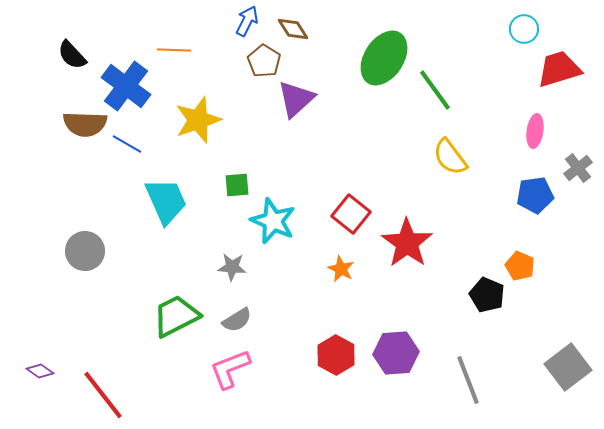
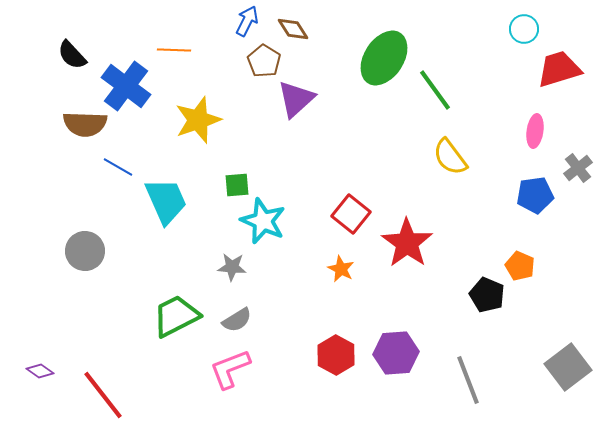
blue line: moved 9 px left, 23 px down
cyan star: moved 10 px left
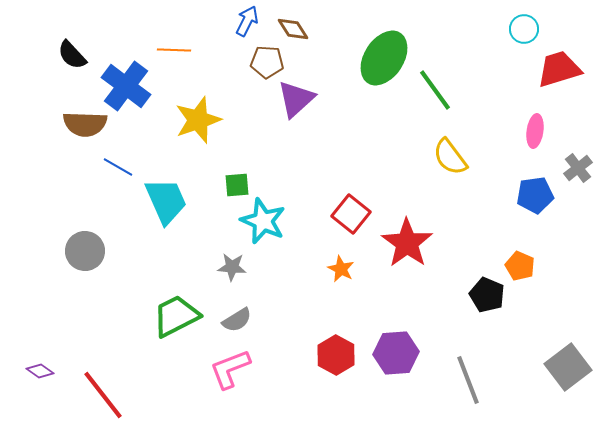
brown pentagon: moved 3 px right, 1 px down; rotated 28 degrees counterclockwise
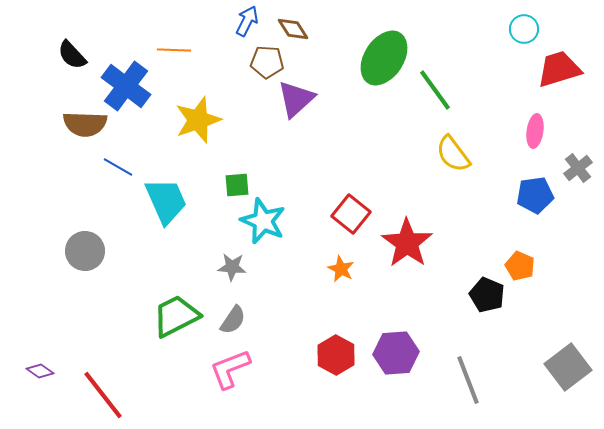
yellow semicircle: moved 3 px right, 3 px up
gray semicircle: moved 4 px left; rotated 24 degrees counterclockwise
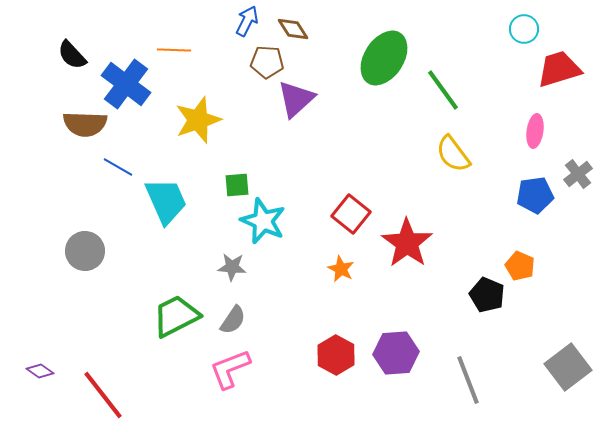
blue cross: moved 2 px up
green line: moved 8 px right
gray cross: moved 6 px down
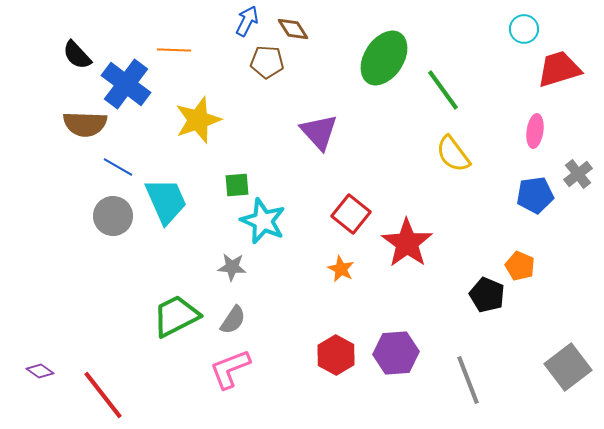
black semicircle: moved 5 px right
purple triangle: moved 23 px right, 33 px down; rotated 30 degrees counterclockwise
gray circle: moved 28 px right, 35 px up
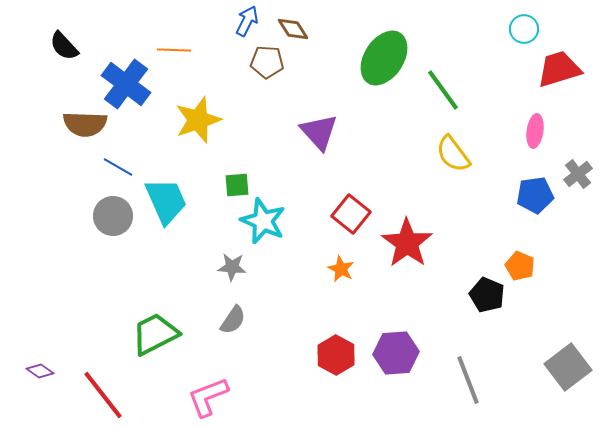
black semicircle: moved 13 px left, 9 px up
green trapezoid: moved 21 px left, 18 px down
pink L-shape: moved 22 px left, 28 px down
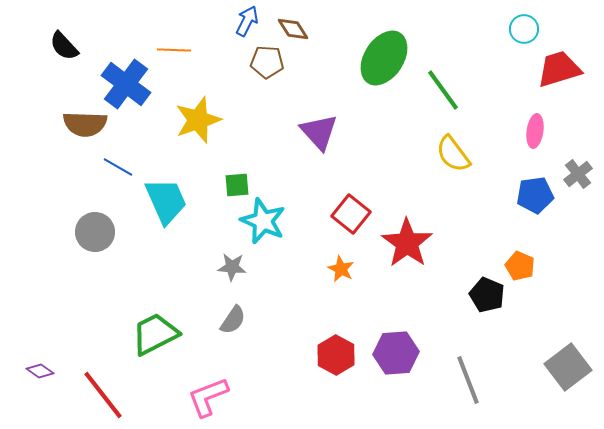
gray circle: moved 18 px left, 16 px down
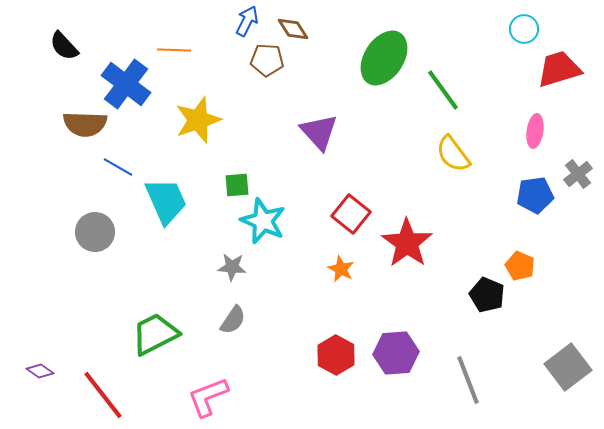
brown pentagon: moved 2 px up
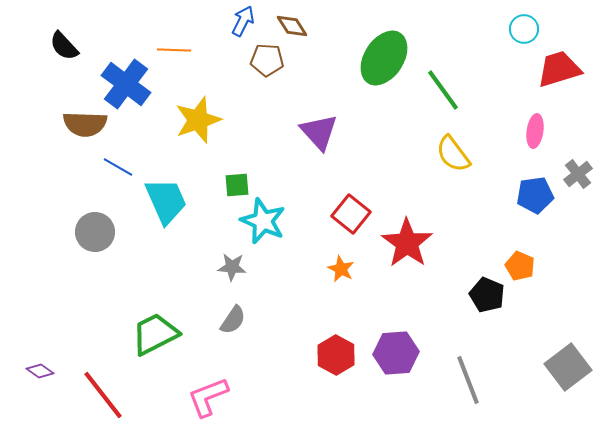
blue arrow: moved 4 px left
brown diamond: moved 1 px left, 3 px up
